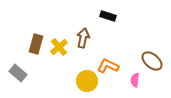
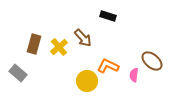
brown arrow: rotated 126 degrees clockwise
brown rectangle: moved 2 px left
pink semicircle: moved 1 px left, 5 px up
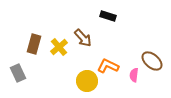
gray rectangle: rotated 24 degrees clockwise
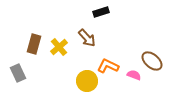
black rectangle: moved 7 px left, 4 px up; rotated 35 degrees counterclockwise
brown arrow: moved 4 px right
pink semicircle: rotated 104 degrees clockwise
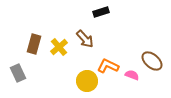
brown arrow: moved 2 px left, 1 px down
pink semicircle: moved 2 px left
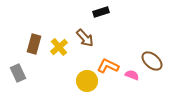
brown arrow: moved 1 px up
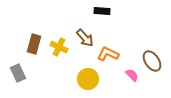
black rectangle: moved 1 px right, 1 px up; rotated 21 degrees clockwise
yellow cross: rotated 24 degrees counterclockwise
brown ellipse: rotated 15 degrees clockwise
orange L-shape: moved 12 px up
pink semicircle: rotated 24 degrees clockwise
yellow circle: moved 1 px right, 2 px up
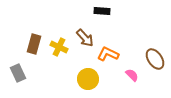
brown ellipse: moved 3 px right, 2 px up
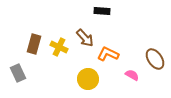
pink semicircle: rotated 16 degrees counterclockwise
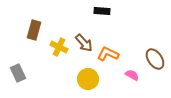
brown arrow: moved 1 px left, 5 px down
brown rectangle: moved 14 px up
